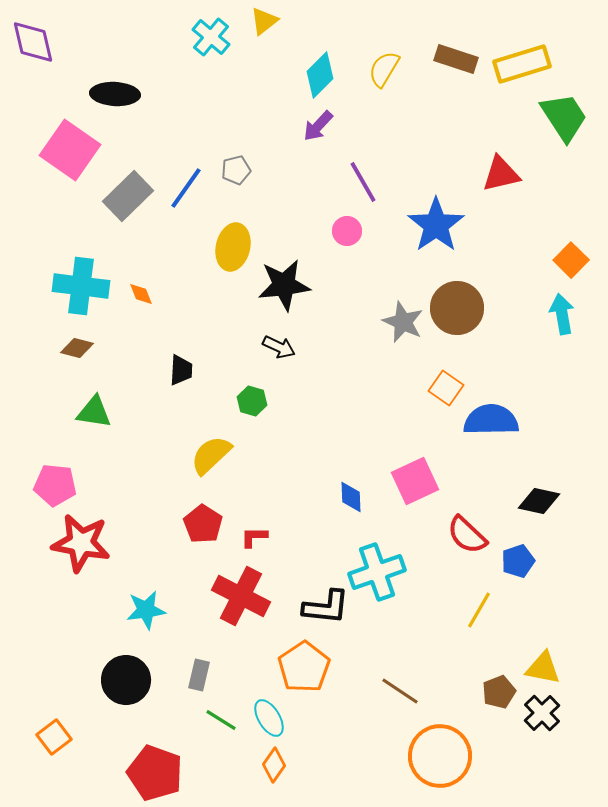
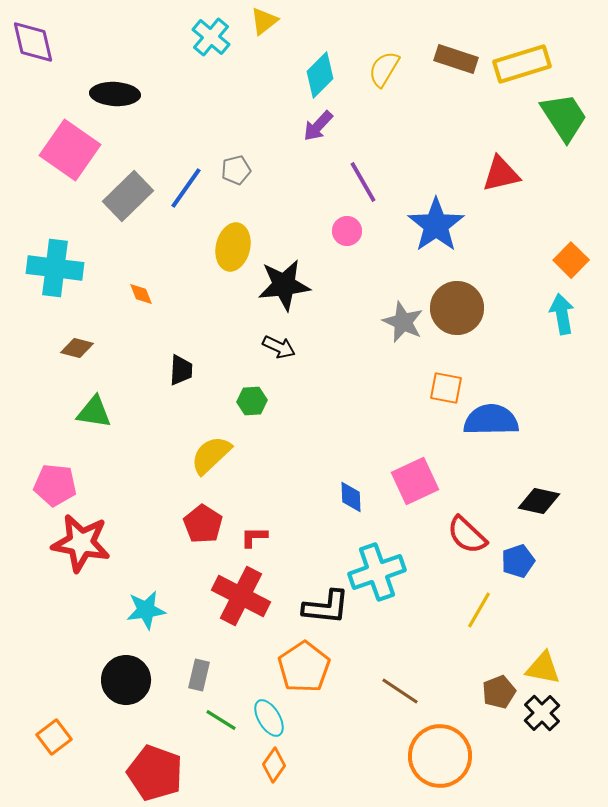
cyan cross at (81, 286): moved 26 px left, 18 px up
orange square at (446, 388): rotated 24 degrees counterclockwise
green hexagon at (252, 401): rotated 20 degrees counterclockwise
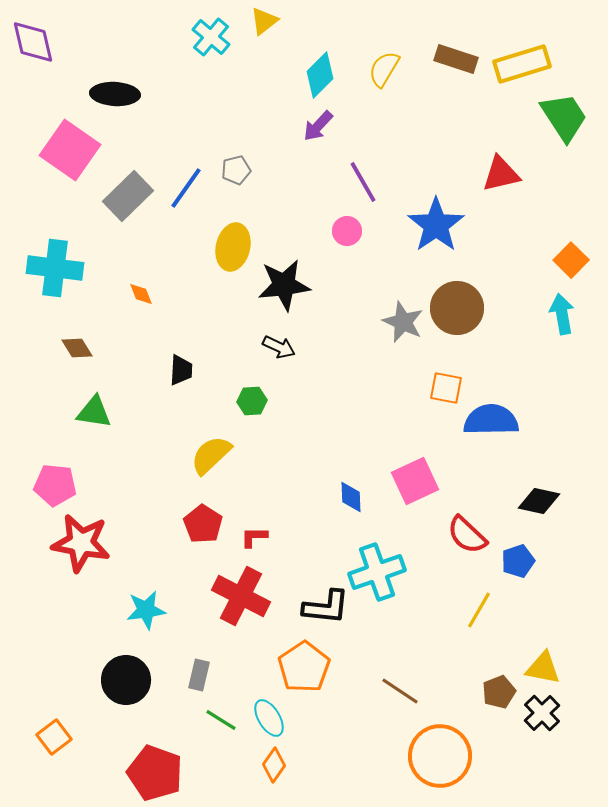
brown diamond at (77, 348): rotated 44 degrees clockwise
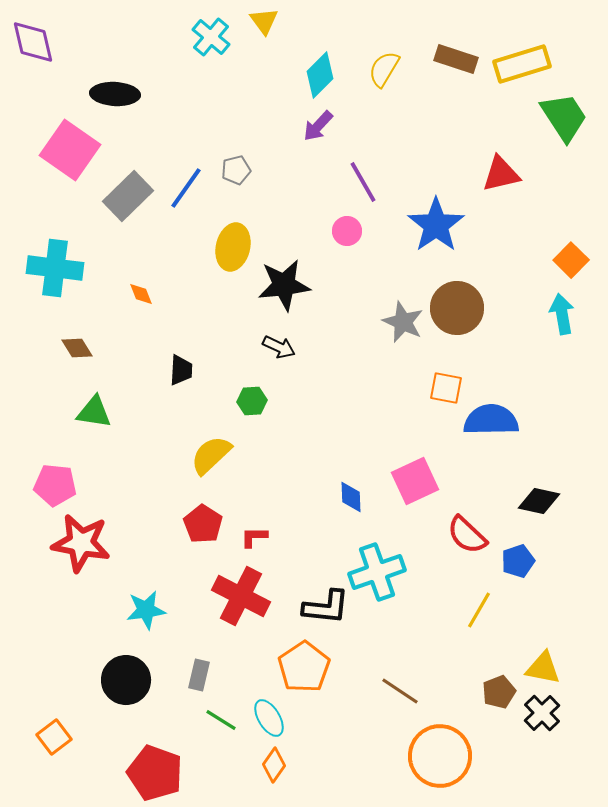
yellow triangle at (264, 21): rotated 28 degrees counterclockwise
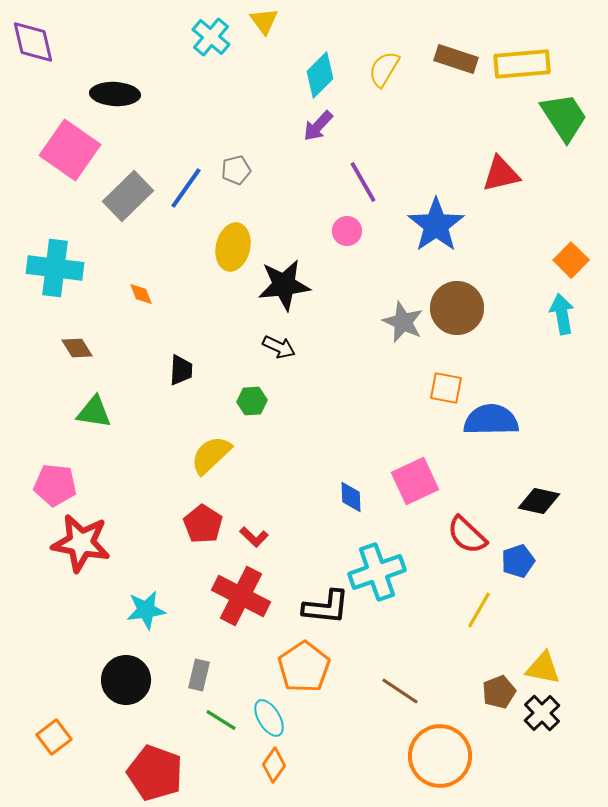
yellow rectangle at (522, 64): rotated 12 degrees clockwise
red L-shape at (254, 537): rotated 136 degrees counterclockwise
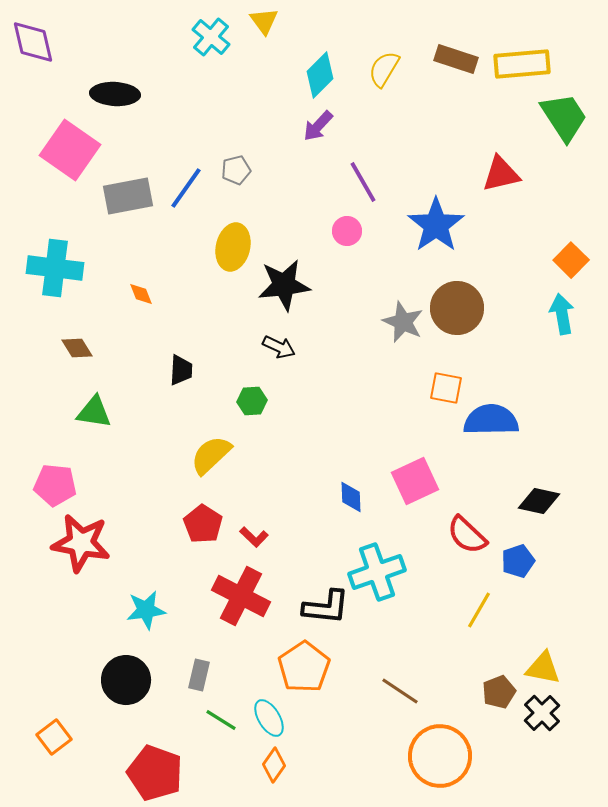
gray rectangle at (128, 196): rotated 33 degrees clockwise
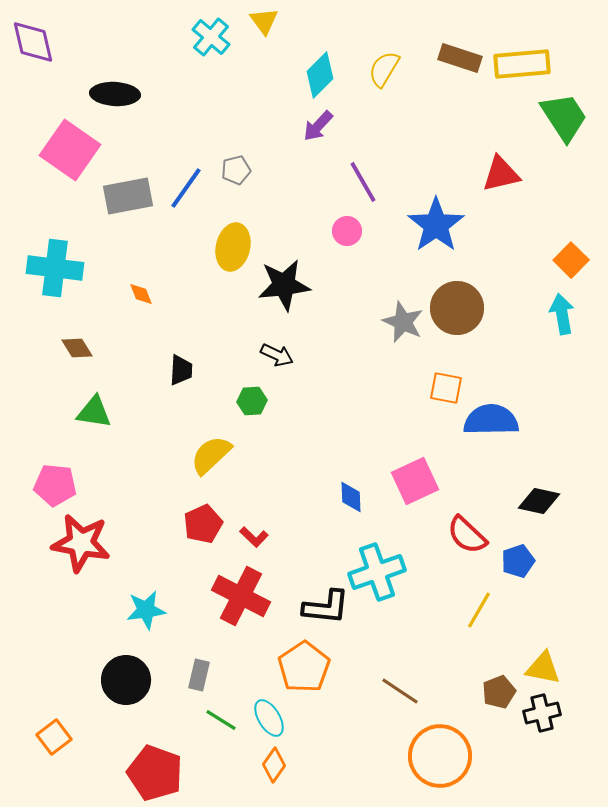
brown rectangle at (456, 59): moved 4 px right, 1 px up
black arrow at (279, 347): moved 2 px left, 8 px down
red pentagon at (203, 524): rotated 15 degrees clockwise
black cross at (542, 713): rotated 30 degrees clockwise
